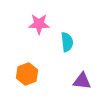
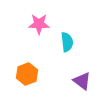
purple triangle: rotated 30 degrees clockwise
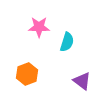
pink star: moved 3 px down
cyan semicircle: rotated 24 degrees clockwise
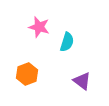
pink star: rotated 15 degrees clockwise
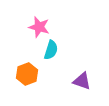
cyan semicircle: moved 16 px left, 8 px down
purple triangle: rotated 18 degrees counterclockwise
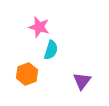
purple triangle: rotated 48 degrees clockwise
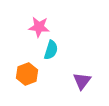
pink star: rotated 10 degrees counterclockwise
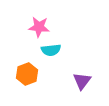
cyan semicircle: rotated 66 degrees clockwise
